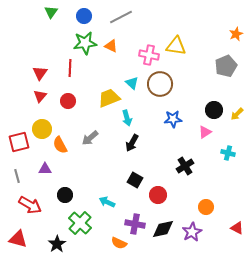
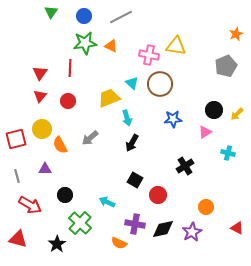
red square at (19, 142): moved 3 px left, 3 px up
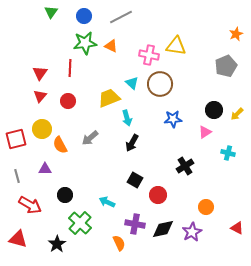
orange semicircle at (119, 243): rotated 140 degrees counterclockwise
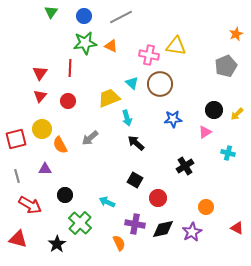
black arrow at (132, 143): moved 4 px right; rotated 102 degrees clockwise
red circle at (158, 195): moved 3 px down
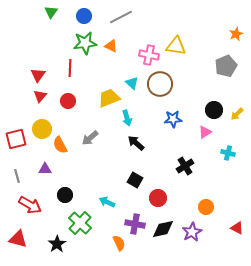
red triangle at (40, 73): moved 2 px left, 2 px down
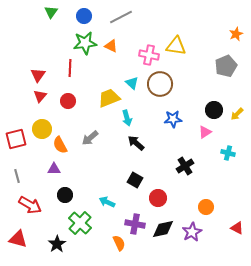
purple triangle at (45, 169): moved 9 px right
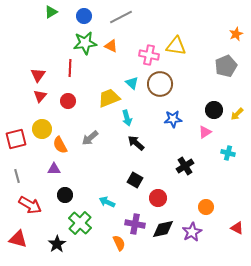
green triangle at (51, 12): rotated 24 degrees clockwise
